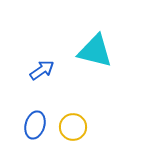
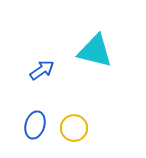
yellow circle: moved 1 px right, 1 px down
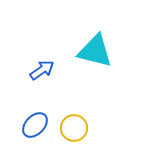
blue ellipse: rotated 28 degrees clockwise
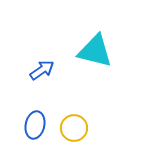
blue ellipse: rotated 32 degrees counterclockwise
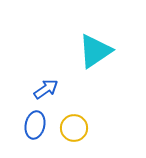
cyan triangle: rotated 48 degrees counterclockwise
blue arrow: moved 4 px right, 19 px down
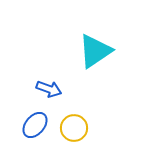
blue arrow: moved 3 px right; rotated 55 degrees clockwise
blue ellipse: rotated 28 degrees clockwise
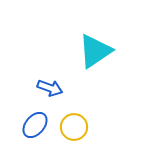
blue arrow: moved 1 px right, 1 px up
yellow circle: moved 1 px up
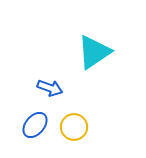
cyan triangle: moved 1 px left, 1 px down
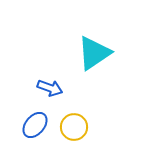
cyan triangle: moved 1 px down
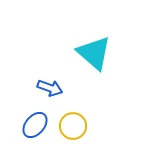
cyan triangle: rotated 45 degrees counterclockwise
yellow circle: moved 1 px left, 1 px up
